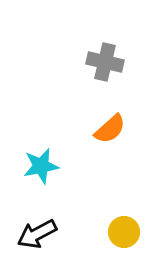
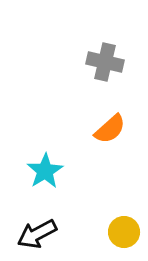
cyan star: moved 4 px right, 5 px down; rotated 21 degrees counterclockwise
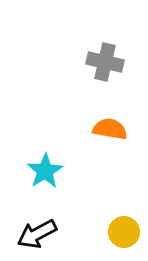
orange semicircle: rotated 128 degrees counterclockwise
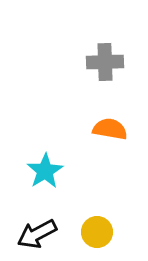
gray cross: rotated 15 degrees counterclockwise
yellow circle: moved 27 px left
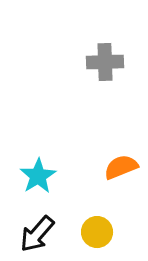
orange semicircle: moved 11 px right, 38 px down; rotated 32 degrees counterclockwise
cyan star: moved 7 px left, 5 px down
black arrow: rotated 21 degrees counterclockwise
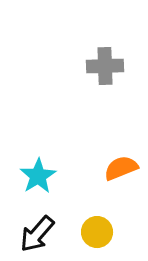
gray cross: moved 4 px down
orange semicircle: moved 1 px down
